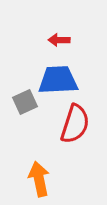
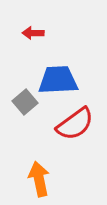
red arrow: moved 26 px left, 7 px up
gray square: rotated 15 degrees counterclockwise
red semicircle: rotated 36 degrees clockwise
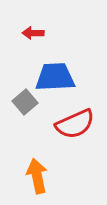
blue trapezoid: moved 3 px left, 3 px up
red semicircle: rotated 12 degrees clockwise
orange arrow: moved 2 px left, 3 px up
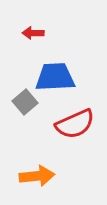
orange arrow: rotated 96 degrees clockwise
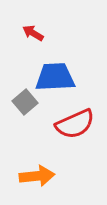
red arrow: rotated 30 degrees clockwise
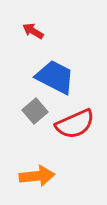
red arrow: moved 2 px up
blue trapezoid: rotated 30 degrees clockwise
gray square: moved 10 px right, 9 px down
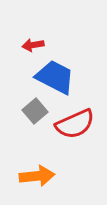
red arrow: moved 14 px down; rotated 40 degrees counterclockwise
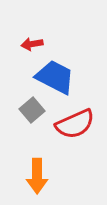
red arrow: moved 1 px left, 1 px up
gray square: moved 3 px left, 1 px up
orange arrow: rotated 96 degrees clockwise
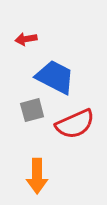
red arrow: moved 6 px left, 5 px up
gray square: rotated 25 degrees clockwise
